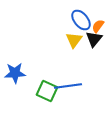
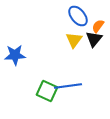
blue ellipse: moved 3 px left, 4 px up
blue star: moved 18 px up
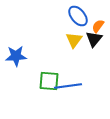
blue star: moved 1 px right, 1 px down
green square: moved 2 px right, 10 px up; rotated 20 degrees counterclockwise
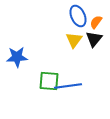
blue ellipse: rotated 15 degrees clockwise
orange semicircle: moved 2 px left, 4 px up
blue star: moved 1 px right, 1 px down
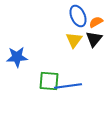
orange semicircle: rotated 24 degrees clockwise
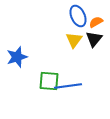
blue star: rotated 15 degrees counterclockwise
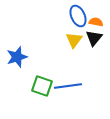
orange semicircle: rotated 40 degrees clockwise
black triangle: moved 1 px up
green square: moved 7 px left, 5 px down; rotated 15 degrees clockwise
